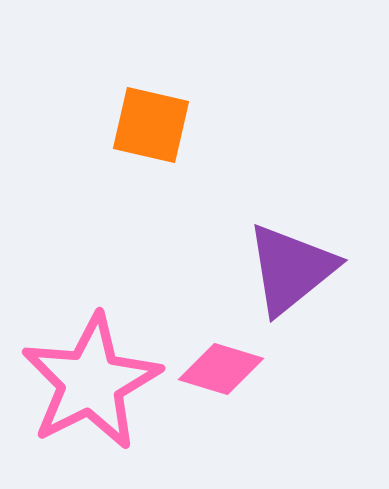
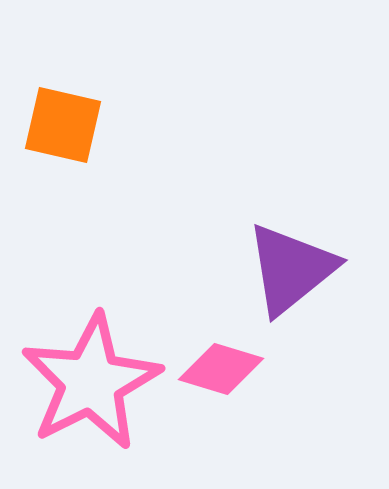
orange square: moved 88 px left
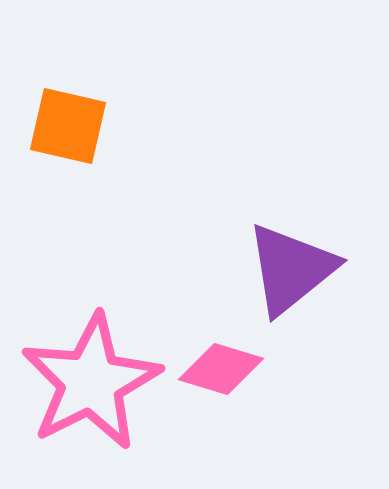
orange square: moved 5 px right, 1 px down
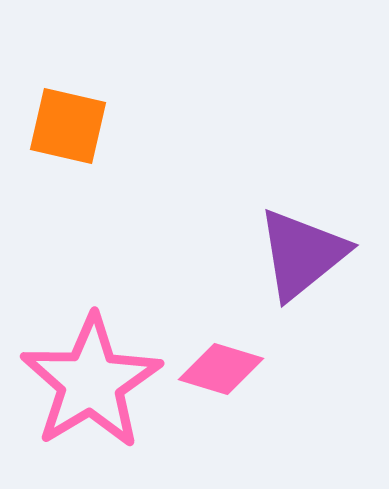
purple triangle: moved 11 px right, 15 px up
pink star: rotated 4 degrees counterclockwise
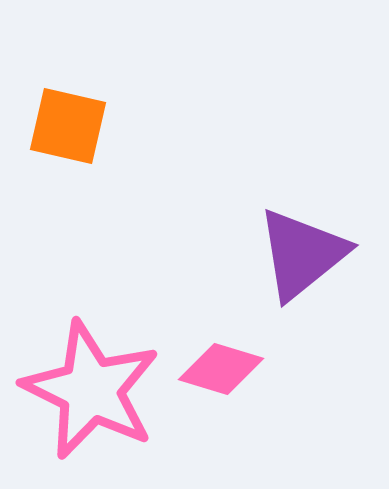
pink star: moved 8 px down; rotated 15 degrees counterclockwise
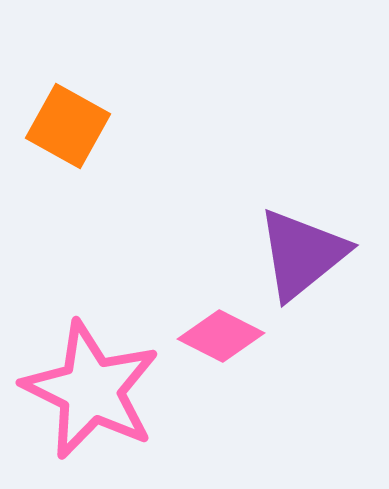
orange square: rotated 16 degrees clockwise
pink diamond: moved 33 px up; rotated 10 degrees clockwise
